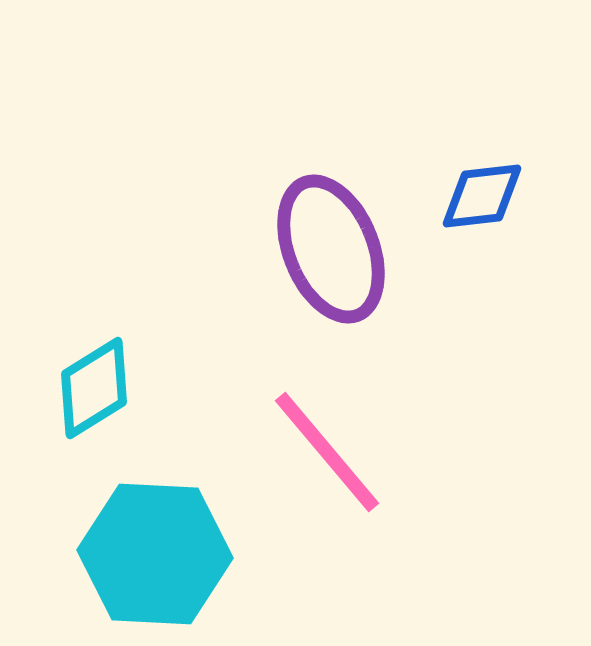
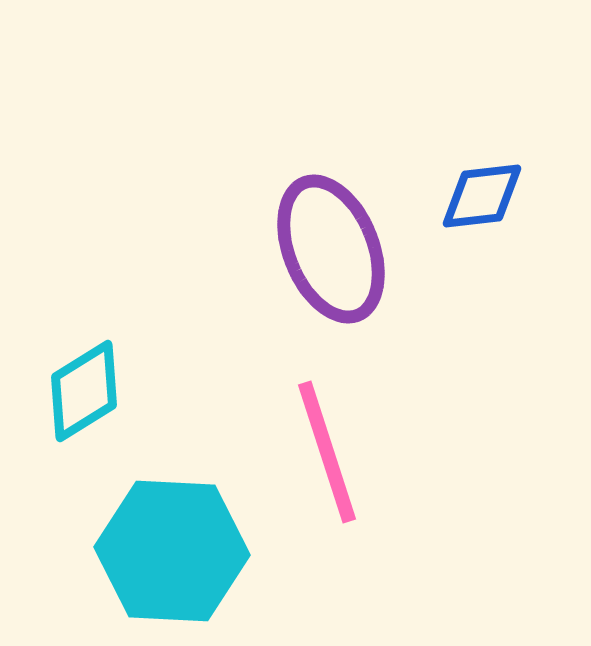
cyan diamond: moved 10 px left, 3 px down
pink line: rotated 22 degrees clockwise
cyan hexagon: moved 17 px right, 3 px up
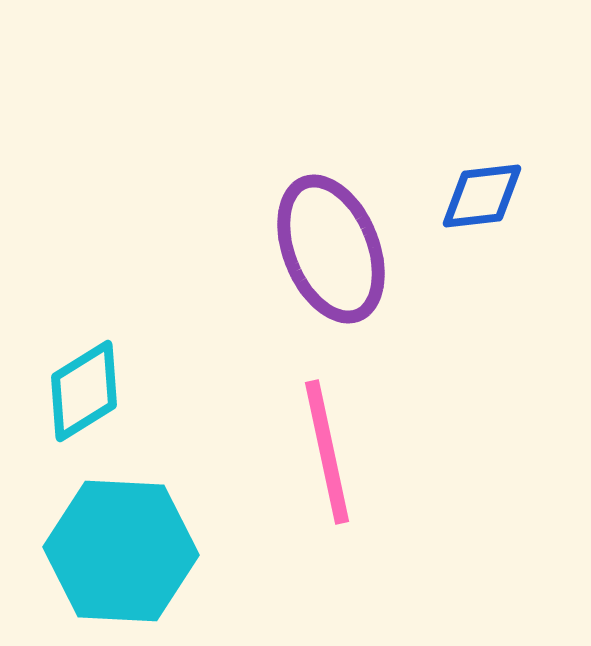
pink line: rotated 6 degrees clockwise
cyan hexagon: moved 51 px left
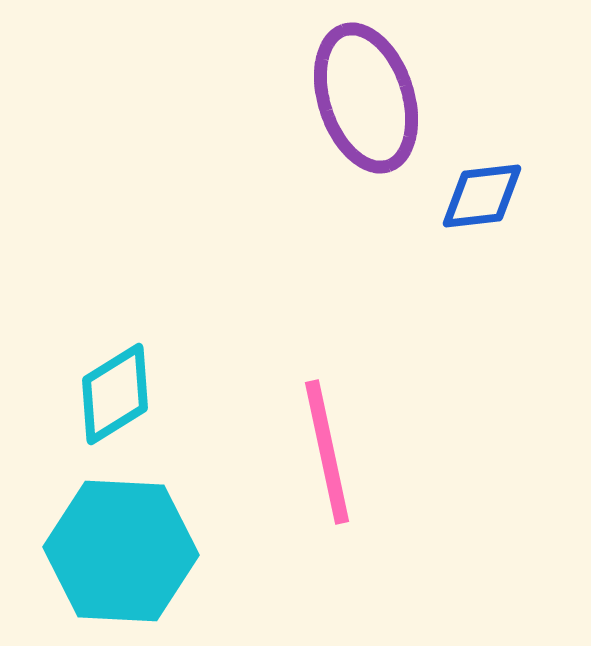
purple ellipse: moved 35 px right, 151 px up; rotated 4 degrees clockwise
cyan diamond: moved 31 px right, 3 px down
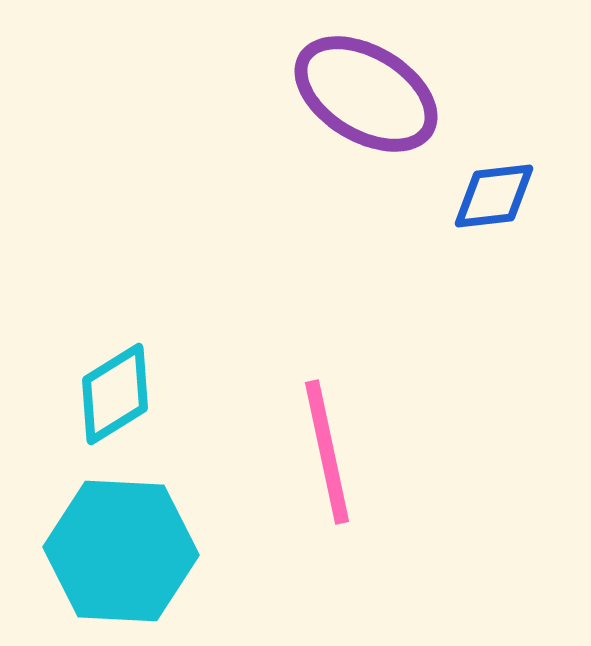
purple ellipse: moved 4 px up; rotated 41 degrees counterclockwise
blue diamond: moved 12 px right
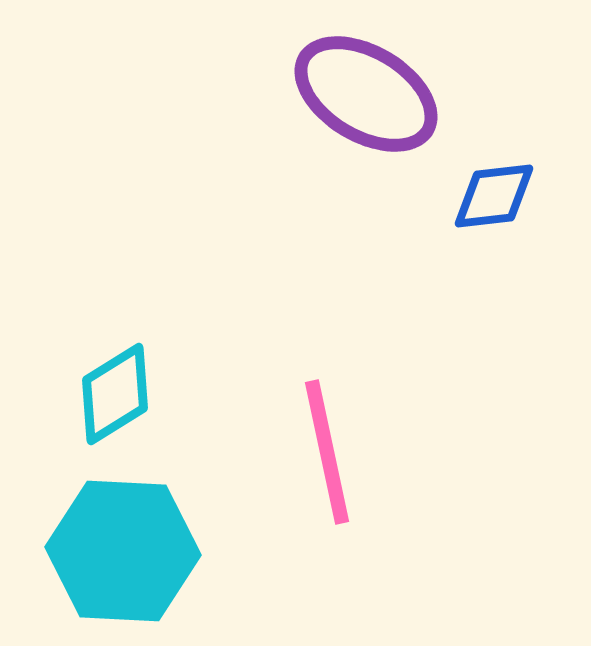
cyan hexagon: moved 2 px right
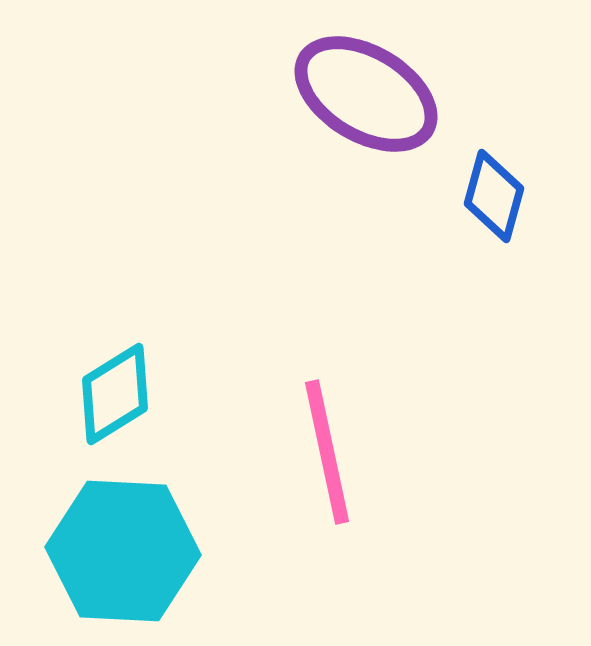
blue diamond: rotated 68 degrees counterclockwise
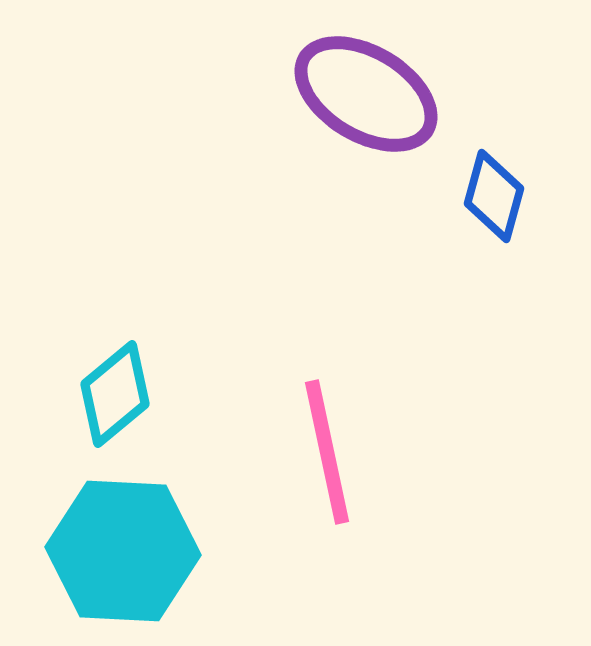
cyan diamond: rotated 8 degrees counterclockwise
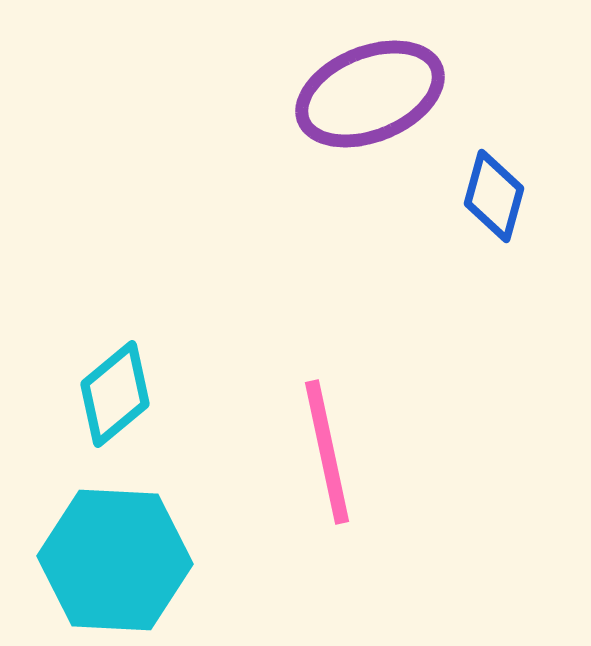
purple ellipse: moved 4 px right; rotated 53 degrees counterclockwise
cyan hexagon: moved 8 px left, 9 px down
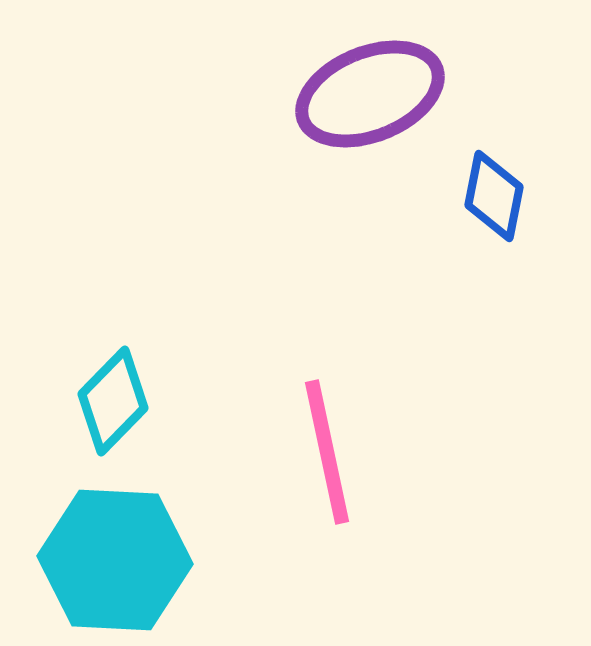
blue diamond: rotated 4 degrees counterclockwise
cyan diamond: moved 2 px left, 7 px down; rotated 6 degrees counterclockwise
